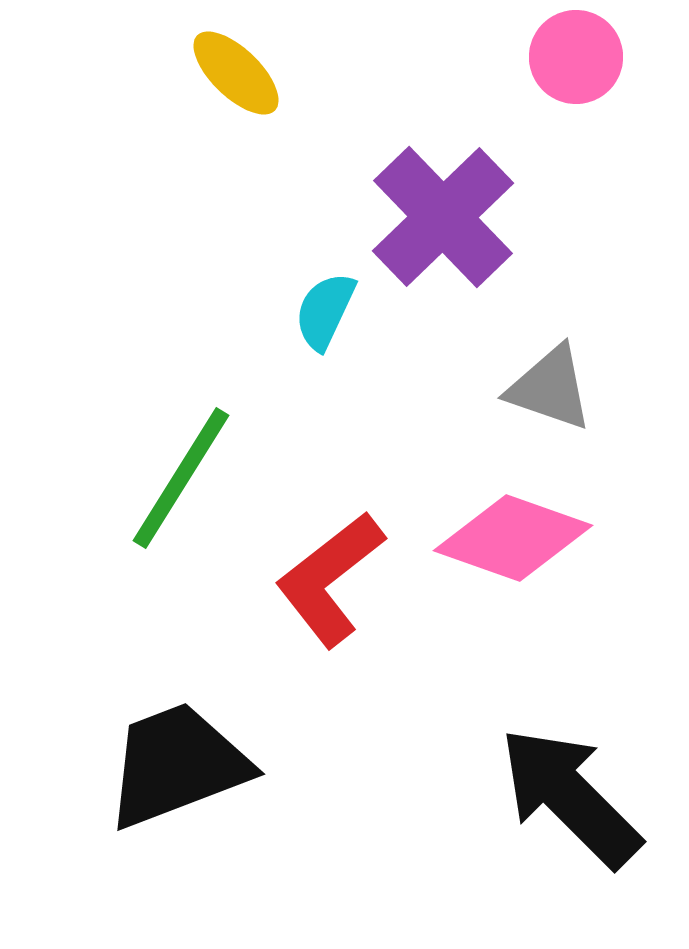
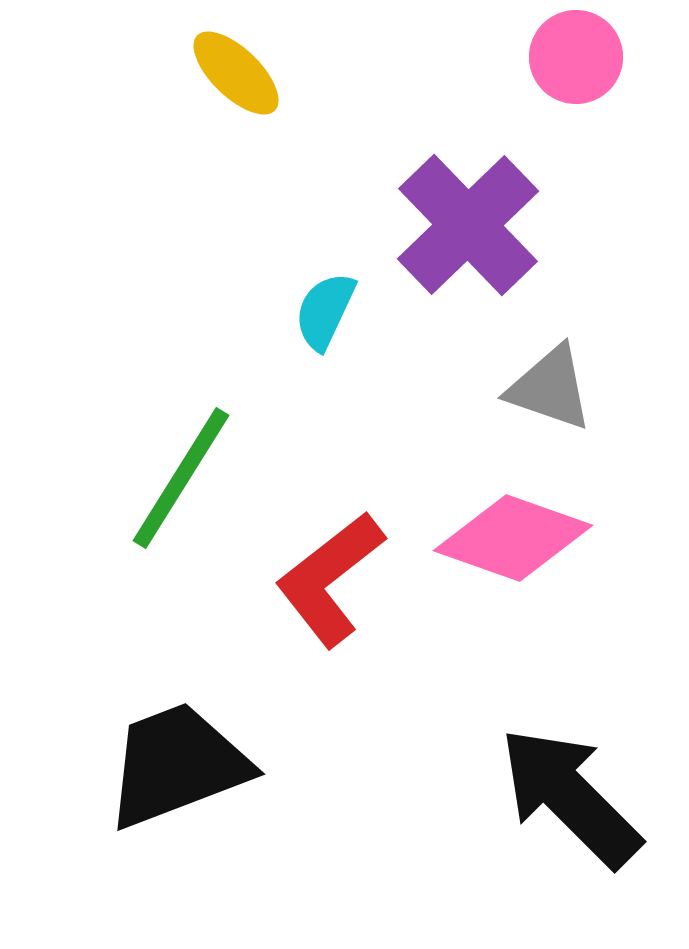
purple cross: moved 25 px right, 8 px down
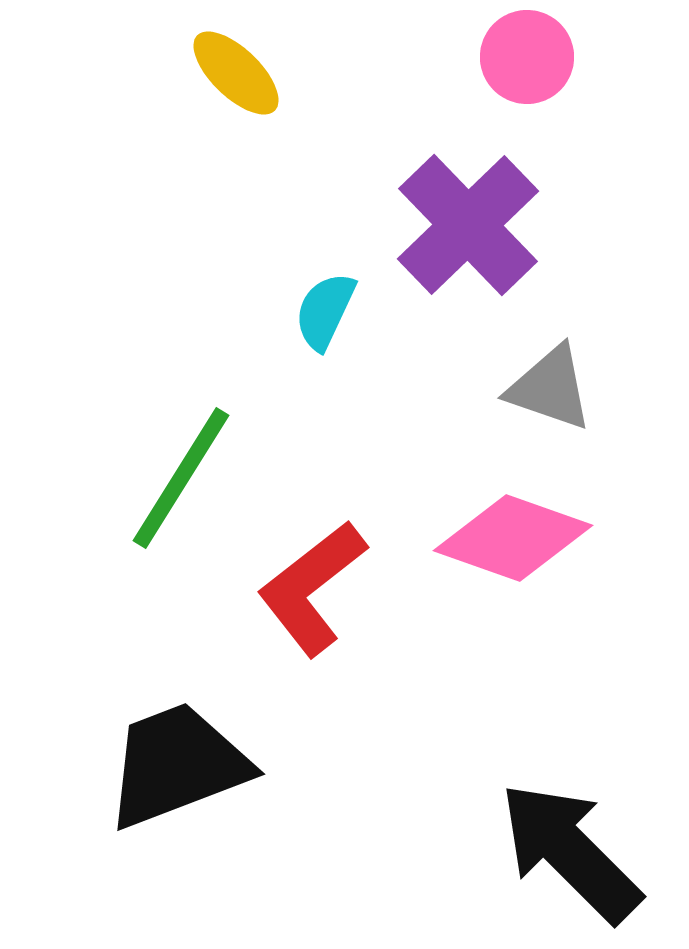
pink circle: moved 49 px left
red L-shape: moved 18 px left, 9 px down
black arrow: moved 55 px down
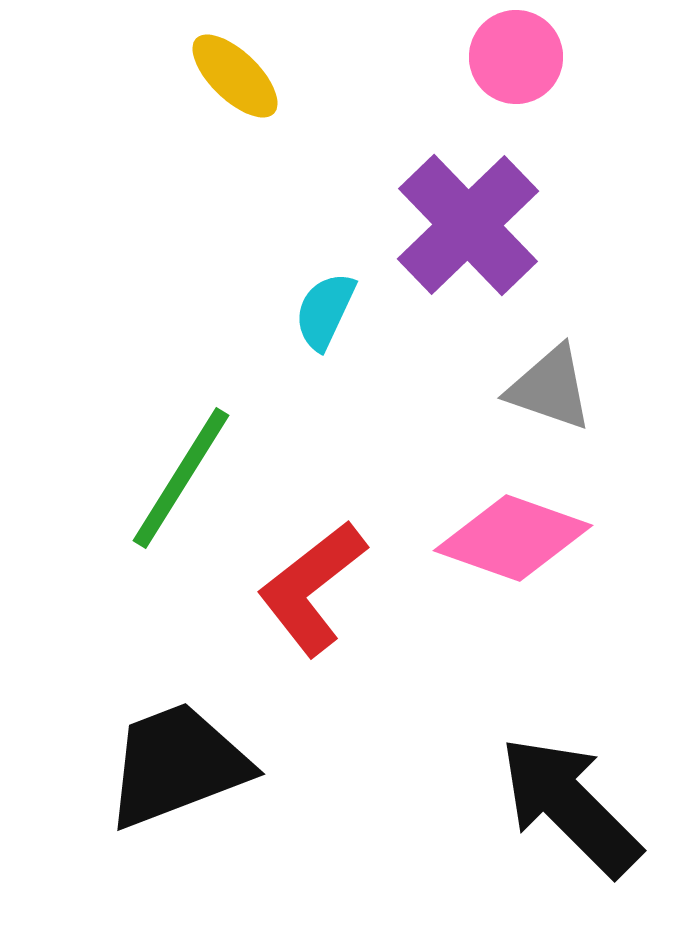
pink circle: moved 11 px left
yellow ellipse: moved 1 px left, 3 px down
black arrow: moved 46 px up
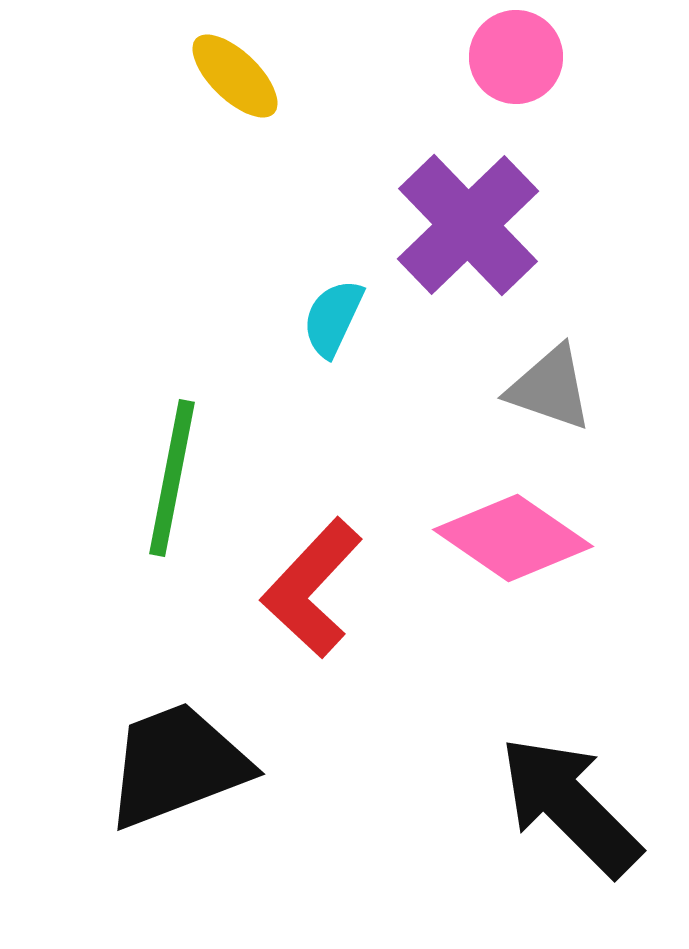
cyan semicircle: moved 8 px right, 7 px down
green line: moved 9 px left; rotated 21 degrees counterclockwise
pink diamond: rotated 15 degrees clockwise
red L-shape: rotated 9 degrees counterclockwise
